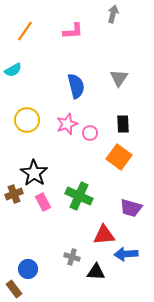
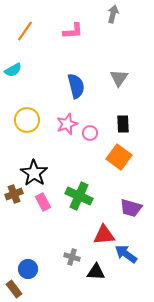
blue arrow: rotated 40 degrees clockwise
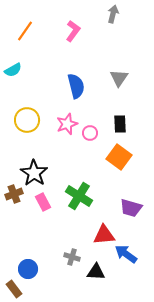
pink L-shape: rotated 50 degrees counterclockwise
black rectangle: moved 3 px left
green cross: rotated 8 degrees clockwise
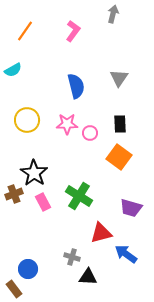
pink star: rotated 20 degrees clockwise
red triangle: moved 3 px left, 2 px up; rotated 10 degrees counterclockwise
black triangle: moved 8 px left, 5 px down
